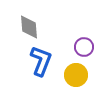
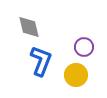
gray diamond: rotated 10 degrees counterclockwise
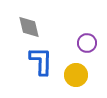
purple circle: moved 3 px right, 4 px up
blue L-shape: rotated 20 degrees counterclockwise
